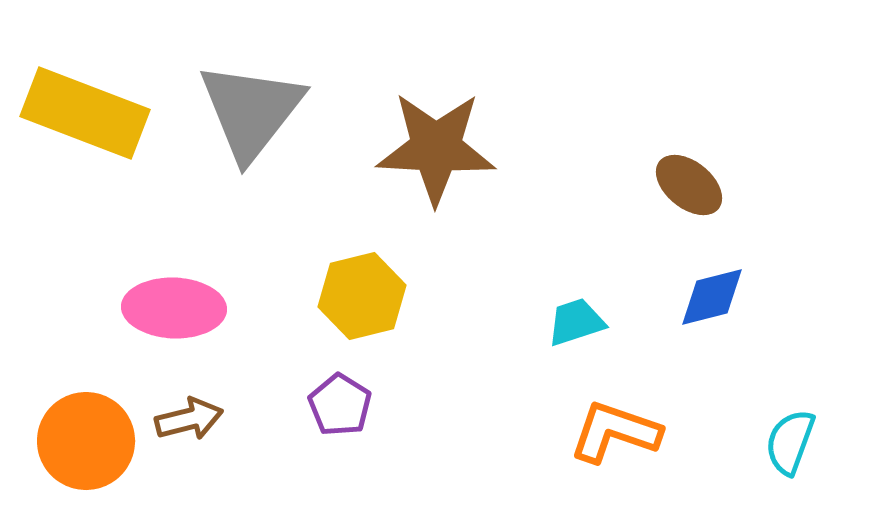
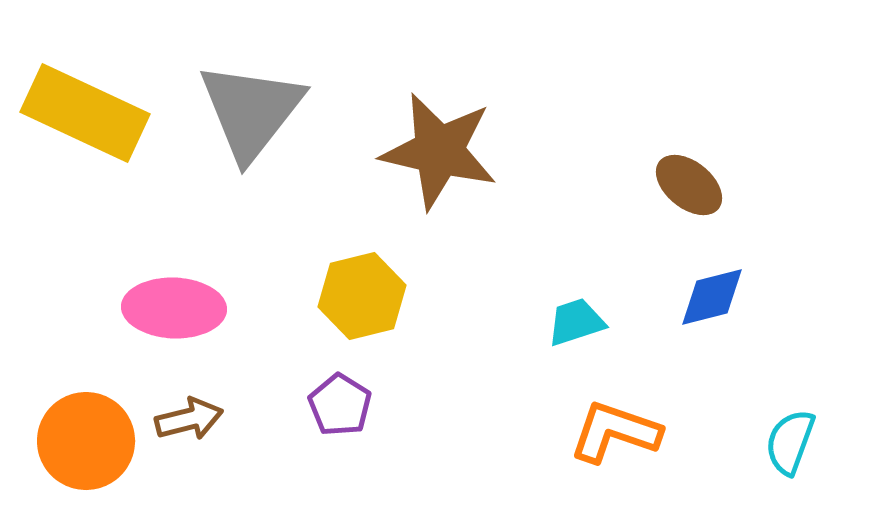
yellow rectangle: rotated 4 degrees clockwise
brown star: moved 3 px right, 3 px down; rotated 10 degrees clockwise
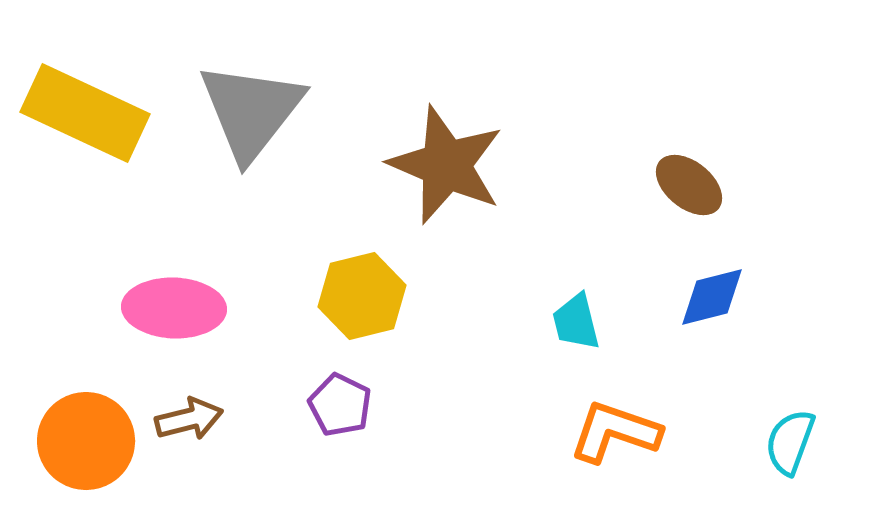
brown star: moved 7 px right, 14 px down; rotated 10 degrees clockwise
cyan trapezoid: rotated 86 degrees counterclockwise
purple pentagon: rotated 6 degrees counterclockwise
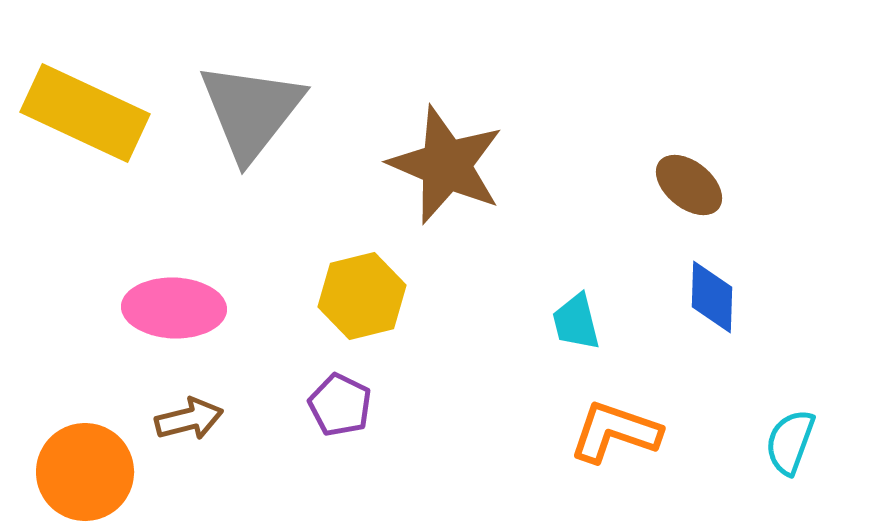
blue diamond: rotated 74 degrees counterclockwise
orange circle: moved 1 px left, 31 px down
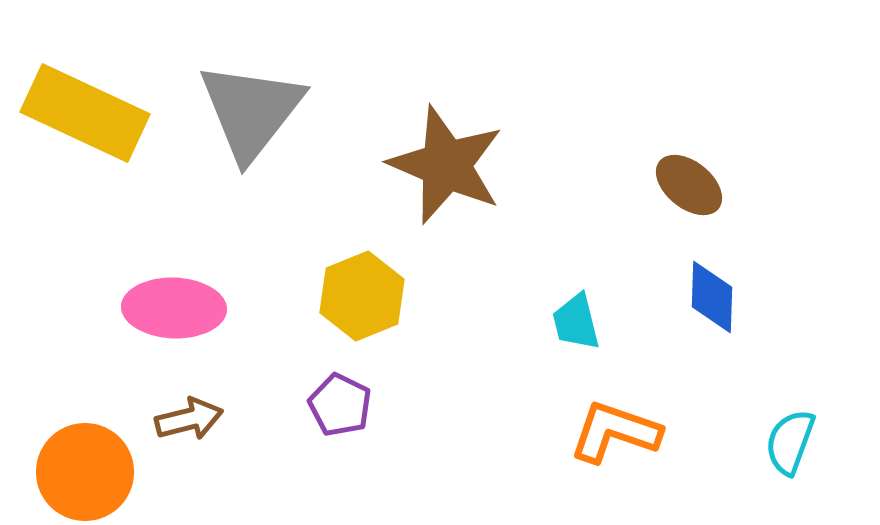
yellow hexagon: rotated 8 degrees counterclockwise
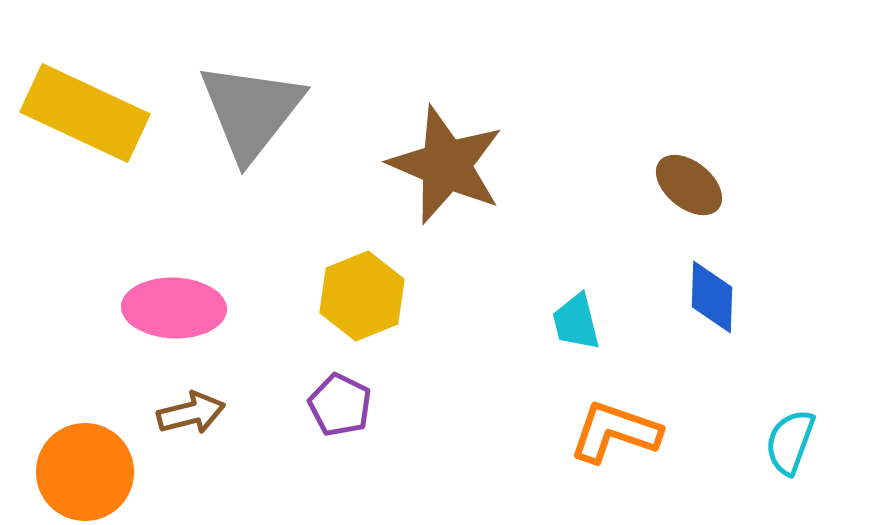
brown arrow: moved 2 px right, 6 px up
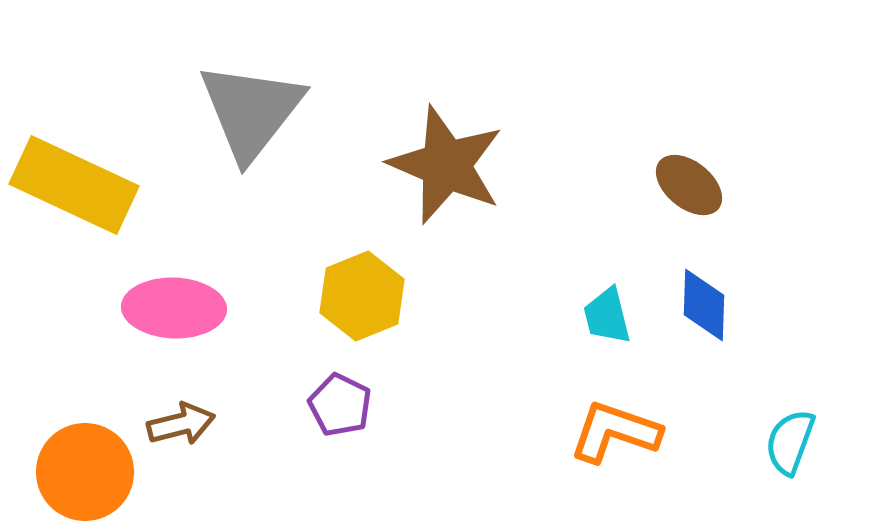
yellow rectangle: moved 11 px left, 72 px down
blue diamond: moved 8 px left, 8 px down
cyan trapezoid: moved 31 px right, 6 px up
brown arrow: moved 10 px left, 11 px down
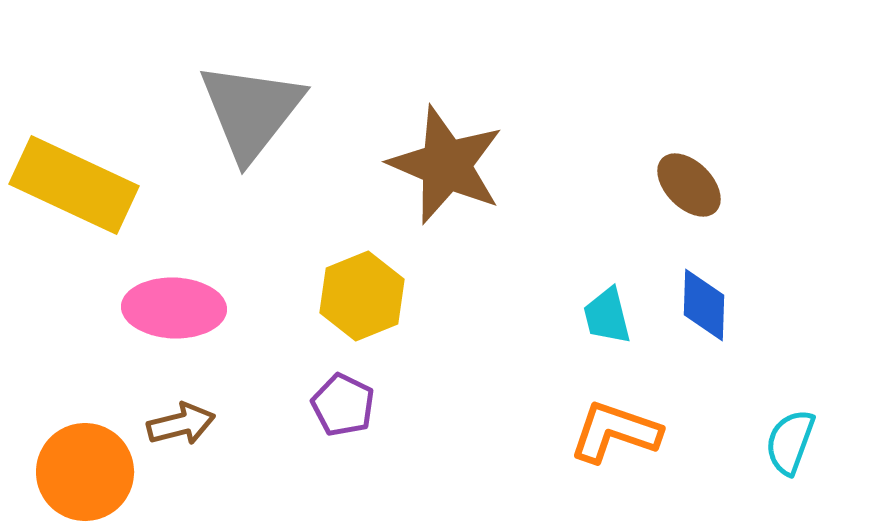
brown ellipse: rotated 6 degrees clockwise
purple pentagon: moved 3 px right
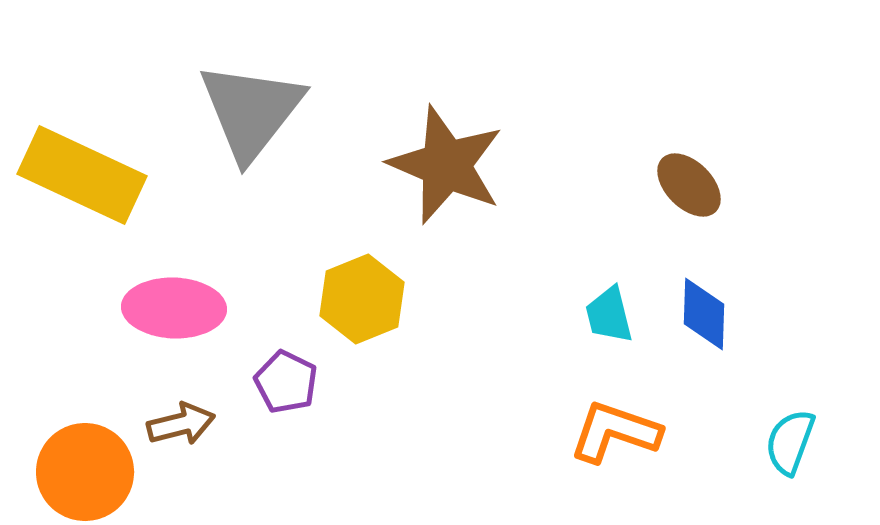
yellow rectangle: moved 8 px right, 10 px up
yellow hexagon: moved 3 px down
blue diamond: moved 9 px down
cyan trapezoid: moved 2 px right, 1 px up
purple pentagon: moved 57 px left, 23 px up
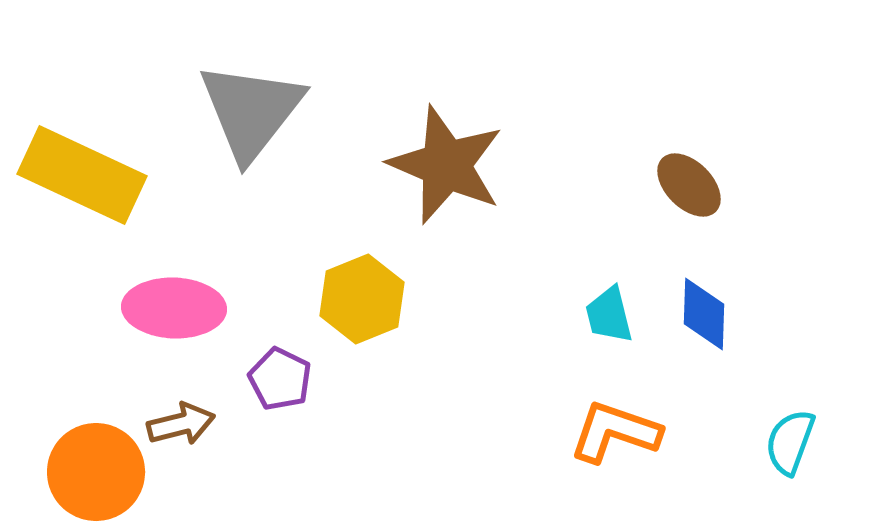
purple pentagon: moved 6 px left, 3 px up
orange circle: moved 11 px right
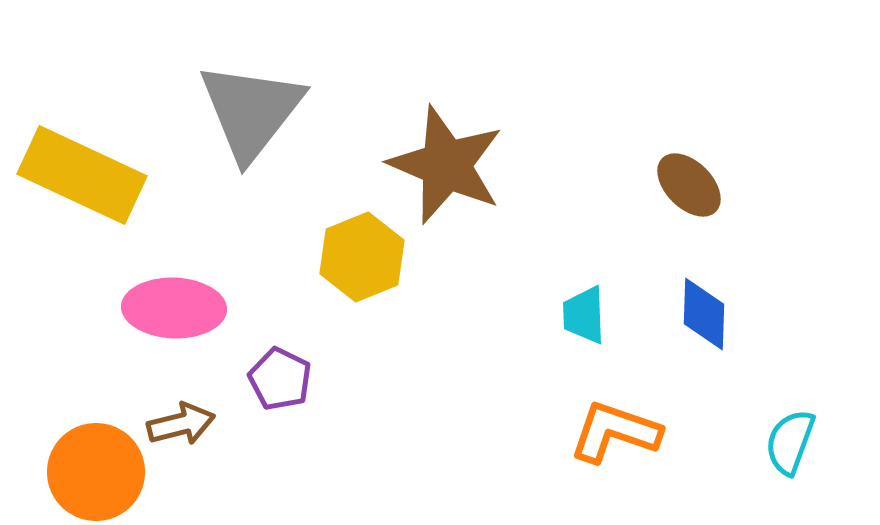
yellow hexagon: moved 42 px up
cyan trapezoid: moved 25 px left; rotated 12 degrees clockwise
